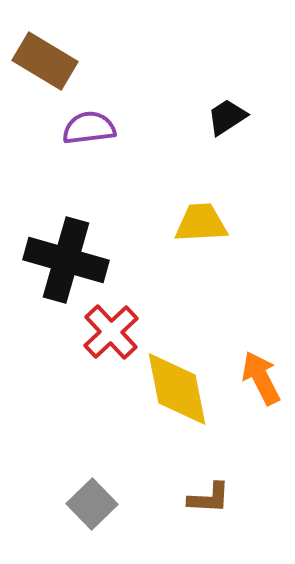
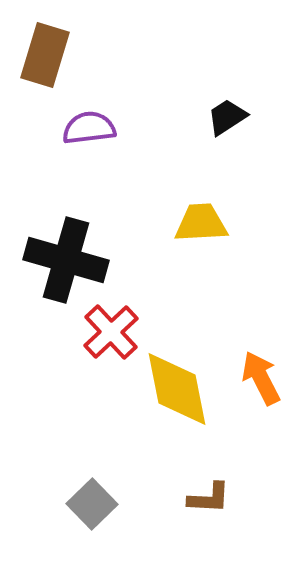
brown rectangle: moved 6 px up; rotated 76 degrees clockwise
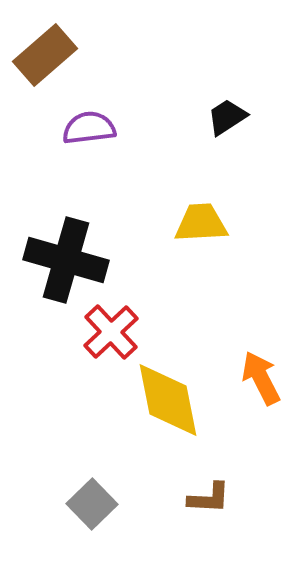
brown rectangle: rotated 32 degrees clockwise
yellow diamond: moved 9 px left, 11 px down
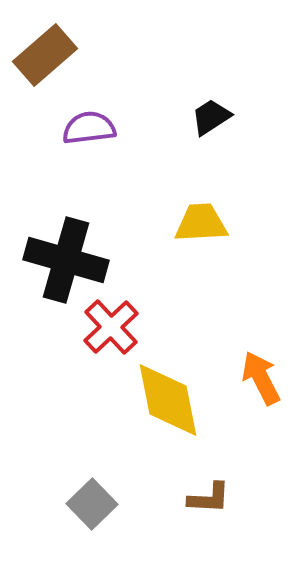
black trapezoid: moved 16 px left
red cross: moved 5 px up
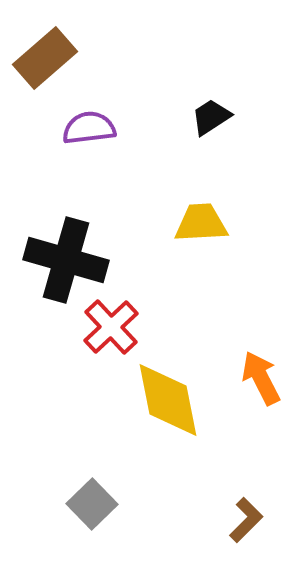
brown rectangle: moved 3 px down
brown L-shape: moved 37 px right, 22 px down; rotated 48 degrees counterclockwise
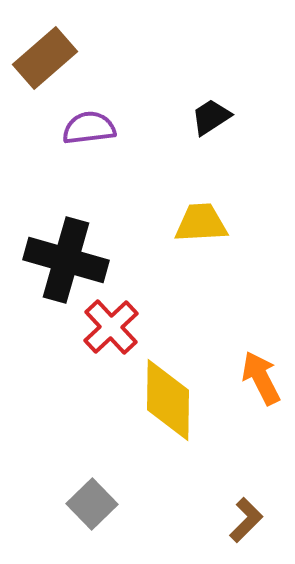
yellow diamond: rotated 12 degrees clockwise
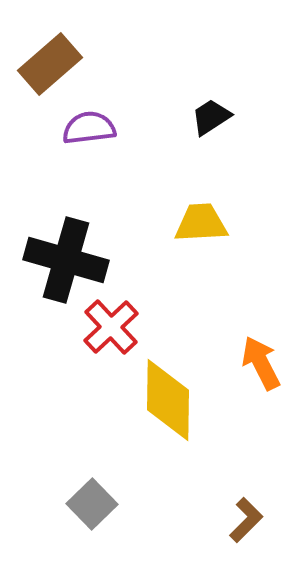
brown rectangle: moved 5 px right, 6 px down
orange arrow: moved 15 px up
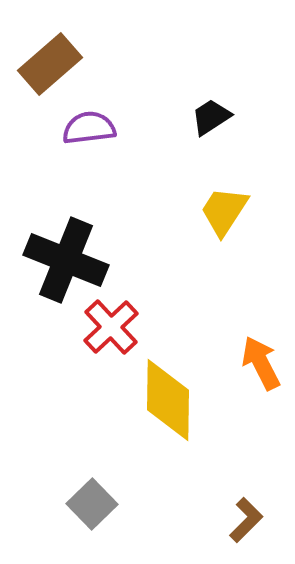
yellow trapezoid: moved 23 px right, 12 px up; rotated 54 degrees counterclockwise
black cross: rotated 6 degrees clockwise
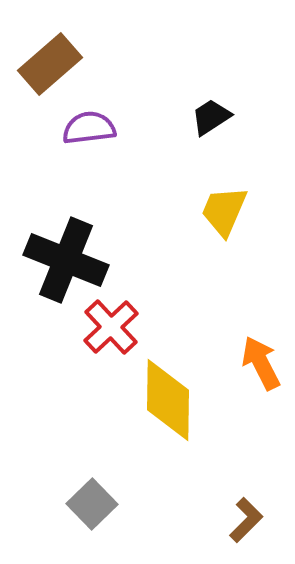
yellow trapezoid: rotated 10 degrees counterclockwise
